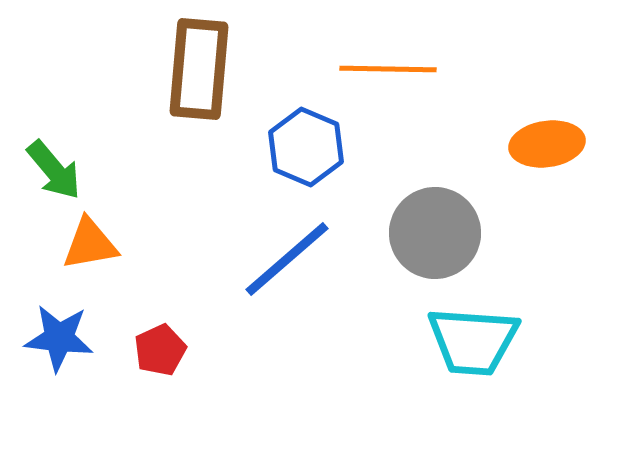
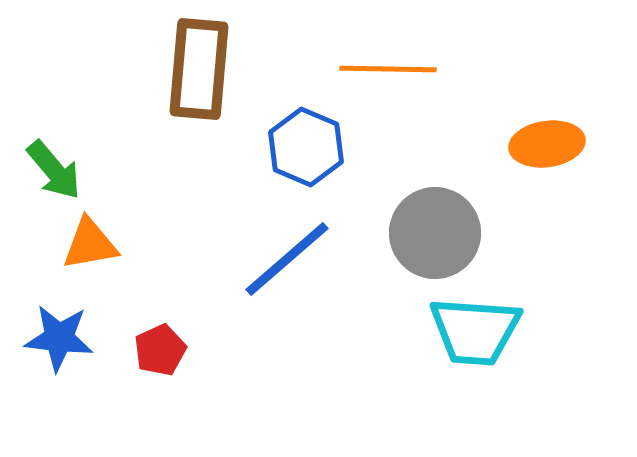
cyan trapezoid: moved 2 px right, 10 px up
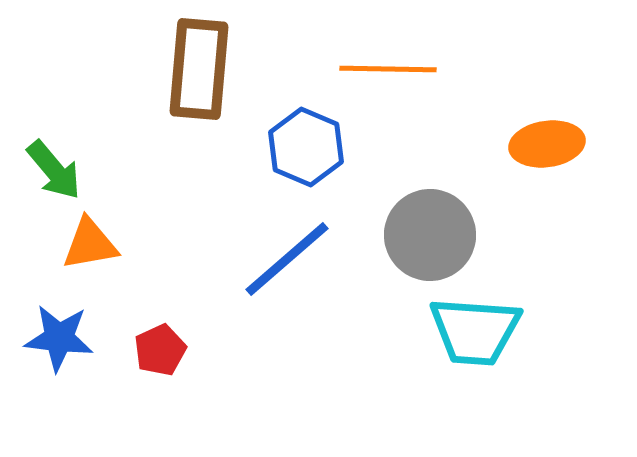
gray circle: moved 5 px left, 2 px down
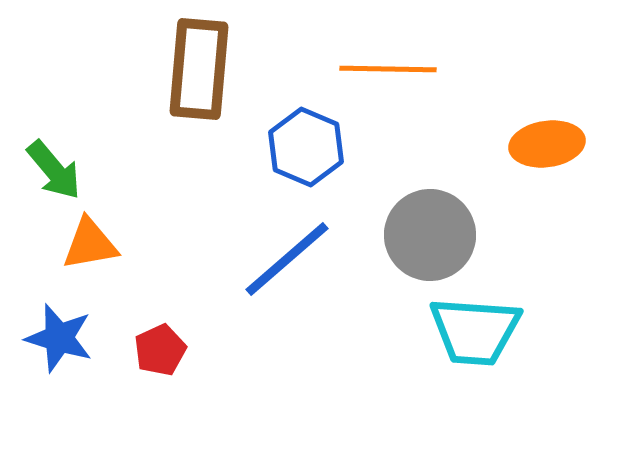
blue star: rotated 10 degrees clockwise
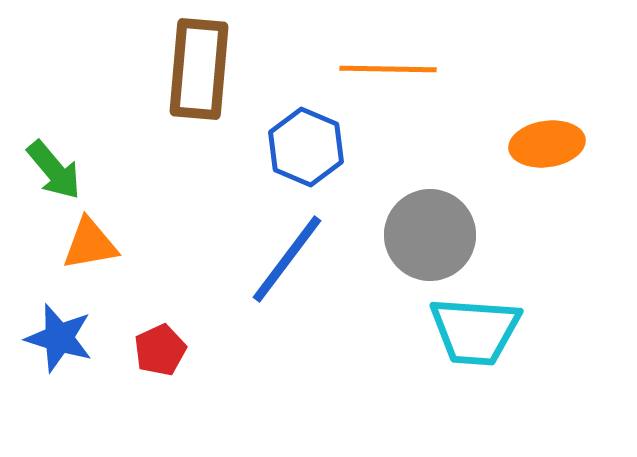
blue line: rotated 12 degrees counterclockwise
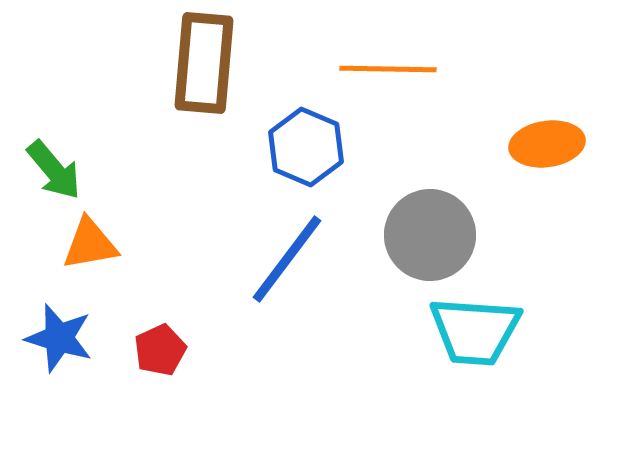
brown rectangle: moved 5 px right, 6 px up
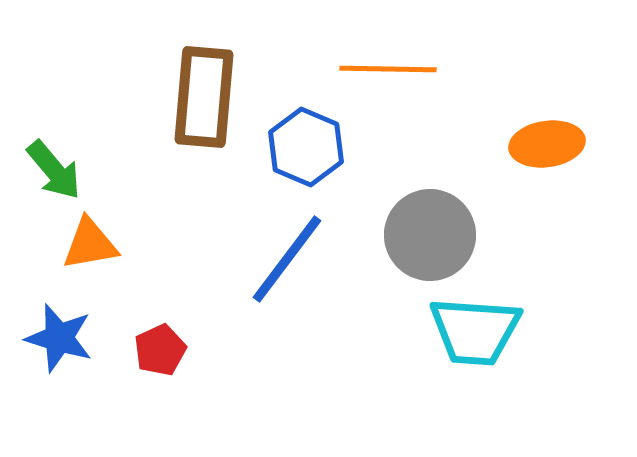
brown rectangle: moved 34 px down
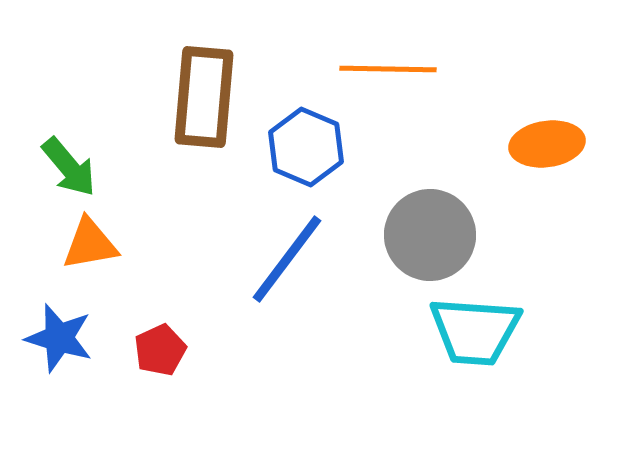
green arrow: moved 15 px right, 3 px up
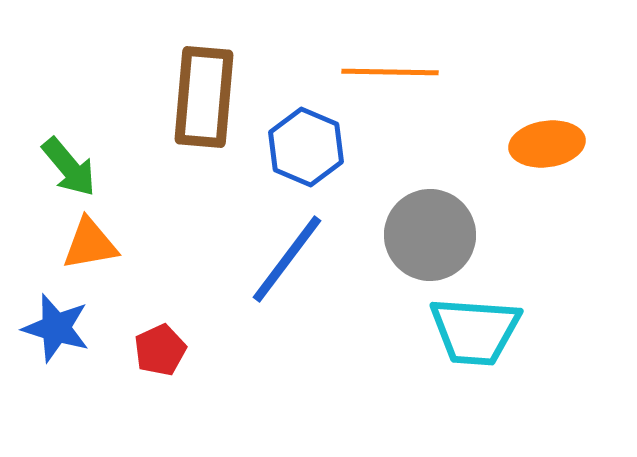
orange line: moved 2 px right, 3 px down
blue star: moved 3 px left, 10 px up
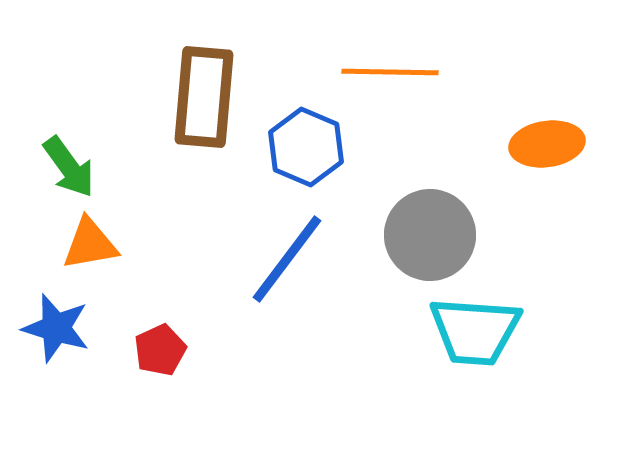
green arrow: rotated 4 degrees clockwise
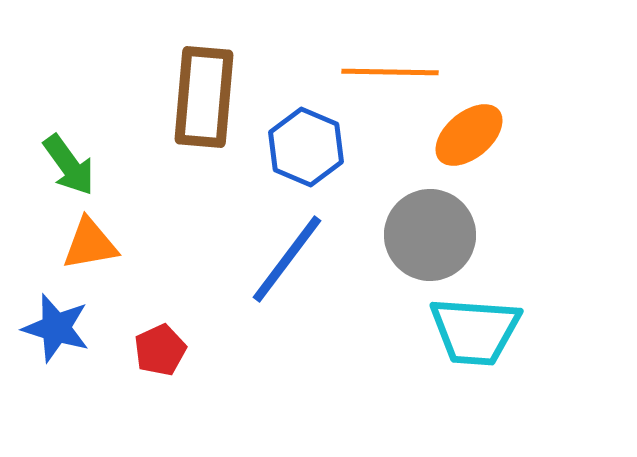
orange ellipse: moved 78 px left, 9 px up; rotated 32 degrees counterclockwise
green arrow: moved 2 px up
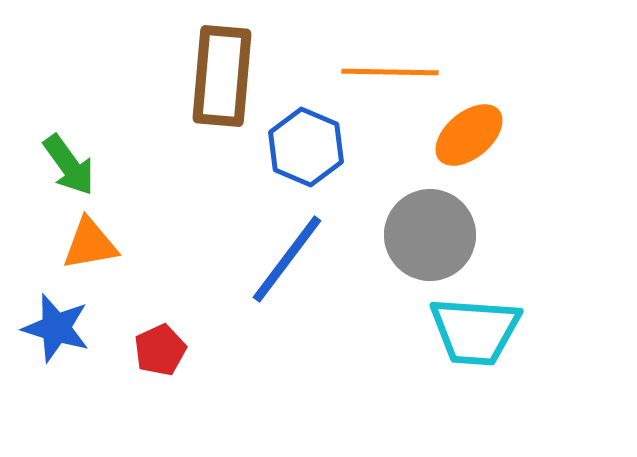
brown rectangle: moved 18 px right, 21 px up
